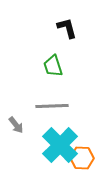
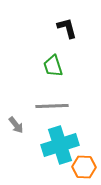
cyan cross: rotated 27 degrees clockwise
orange hexagon: moved 2 px right, 9 px down
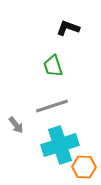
black L-shape: moved 1 px right; rotated 55 degrees counterclockwise
gray line: rotated 16 degrees counterclockwise
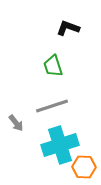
gray arrow: moved 2 px up
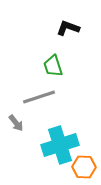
gray line: moved 13 px left, 9 px up
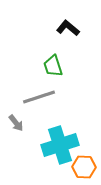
black L-shape: rotated 20 degrees clockwise
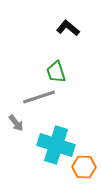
green trapezoid: moved 3 px right, 6 px down
cyan cross: moved 4 px left; rotated 36 degrees clockwise
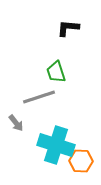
black L-shape: rotated 35 degrees counterclockwise
orange hexagon: moved 3 px left, 6 px up
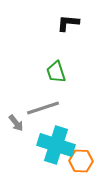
black L-shape: moved 5 px up
gray line: moved 4 px right, 11 px down
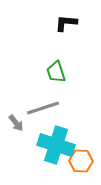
black L-shape: moved 2 px left
